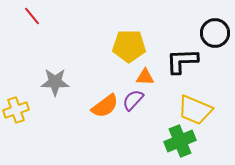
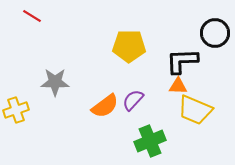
red line: rotated 18 degrees counterclockwise
orange triangle: moved 33 px right, 9 px down
green cross: moved 30 px left
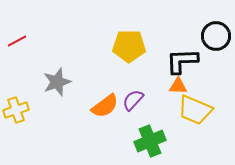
red line: moved 15 px left, 25 px down; rotated 60 degrees counterclockwise
black circle: moved 1 px right, 3 px down
gray star: moved 2 px right; rotated 20 degrees counterclockwise
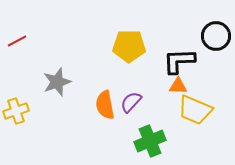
black L-shape: moved 3 px left
purple semicircle: moved 2 px left, 2 px down
orange semicircle: moved 1 px up; rotated 116 degrees clockwise
yellow cross: moved 1 px down
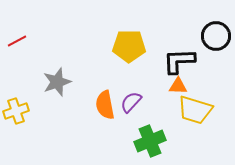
yellow trapezoid: rotated 6 degrees counterclockwise
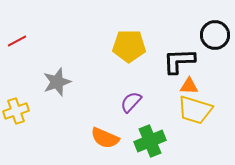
black circle: moved 1 px left, 1 px up
orange triangle: moved 11 px right
orange semicircle: moved 33 px down; rotated 56 degrees counterclockwise
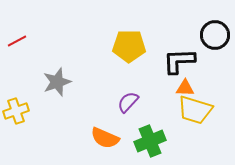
orange triangle: moved 4 px left, 2 px down
purple semicircle: moved 3 px left
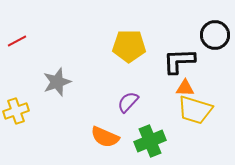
orange semicircle: moved 1 px up
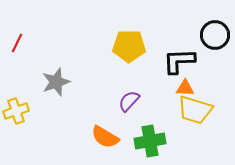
red line: moved 2 px down; rotated 36 degrees counterclockwise
gray star: moved 1 px left
purple semicircle: moved 1 px right, 1 px up
orange semicircle: rotated 8 degrees clockwise
green cross: rotated 12 degrees clockwise
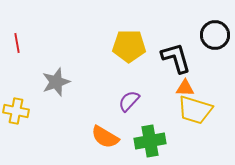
red line: rotated 36 degrees counterclockwise
black L-shape: moved 3 px left, 3 px up; rotated 76 degrees clockwise
yellow cross: rotated 30 degrees clockwise
